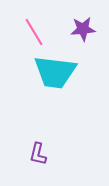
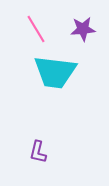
pink line: moved 2 px right, 3 px up
purple L-shape: moved 2 px up
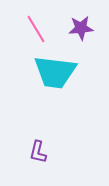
purple star: moved 2 px left, 1 px up
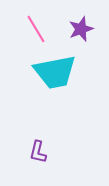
purple star: moved 1 px down; rotated 15 degrees counterclockwise
cyan trapezoid: rotated 18 degrees counterclockwise
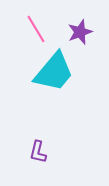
purple star: moved 1 px left, 3 px down
cyan trapezoid: moved 1 px left; rotated 39 degrees counterclockwise
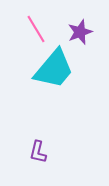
cyan trapezoid: moved 3 px up
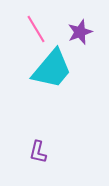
cyan trapezoid: moved 2 px left
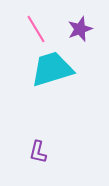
purple star: moved 3 px up
cyan trapezoid: rotated 147 degrees counterclockwise
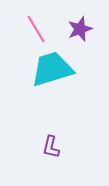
purple L-shape: moved 13 px right, 5 px up
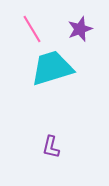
pink line: moved 4 px left
cyan trapezoid: moved 1 px up
